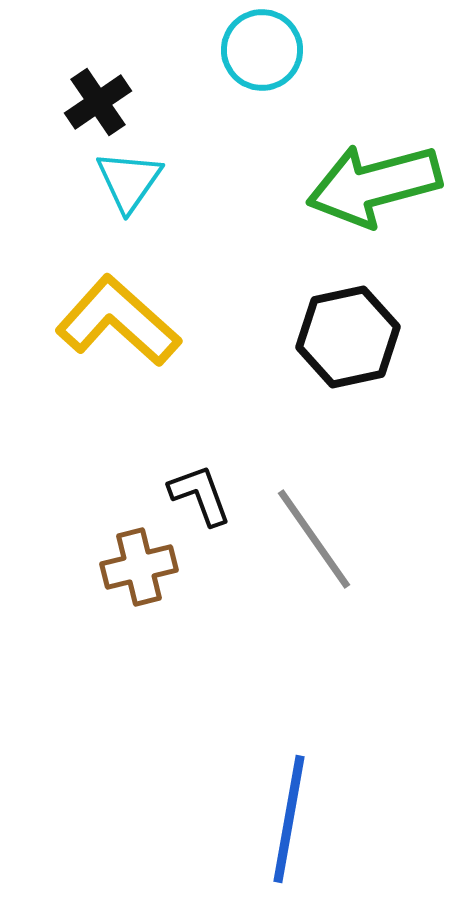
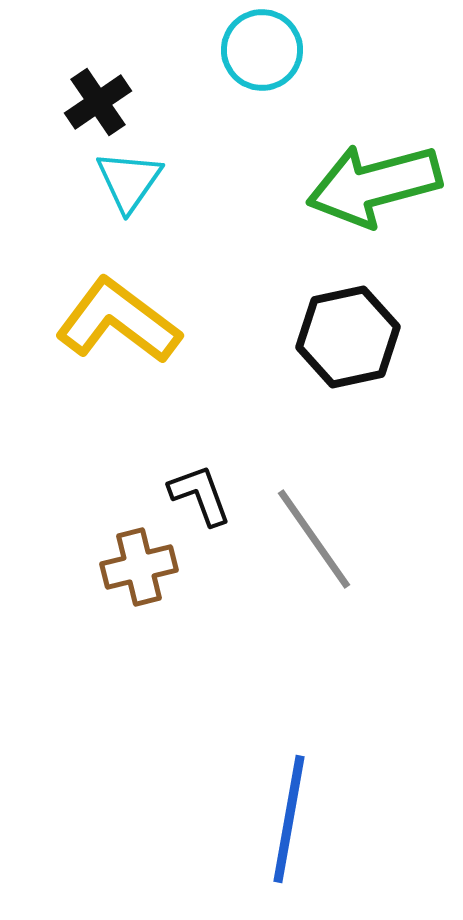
yellow L-shape: rotated 5 degrees counterclockwise
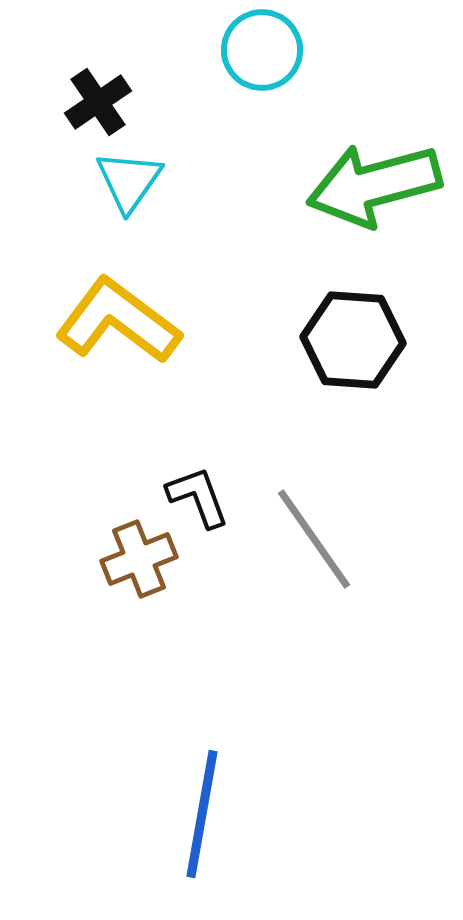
black hexagon: moved 5 px right, 3 px down; rotated 16 degrees clockwise
black L-shape: moved 2 px left, 2 px down
brown cross: moved 8 px up; rotated 8 degrees counterclockwise
blue line: moved 87 px left, 5 px up
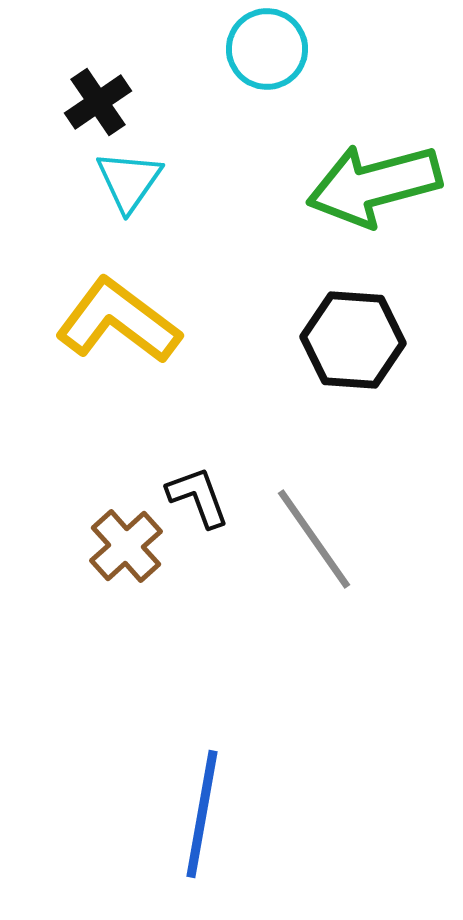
cyan circle: moved 5 px right, 1 px up
brown cross: moved 13 px left, 13 px up; rotated 20 degrees counterclockwise
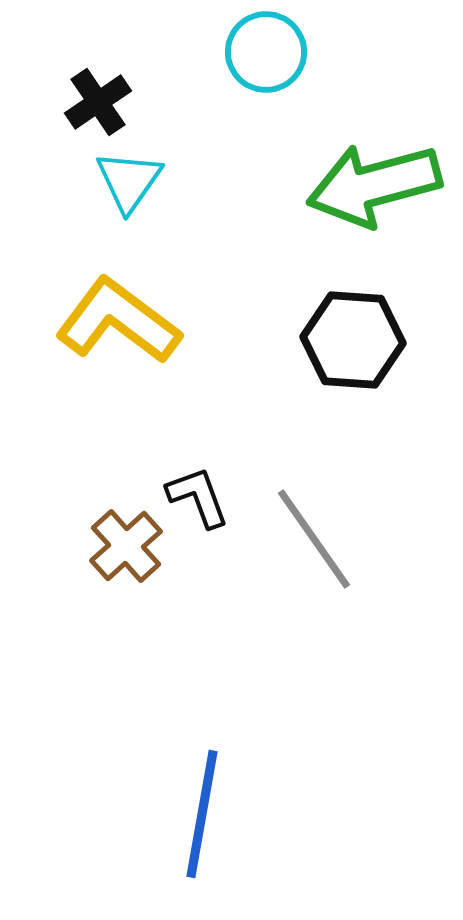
cyan circle: moved 1 px left, 3 px down
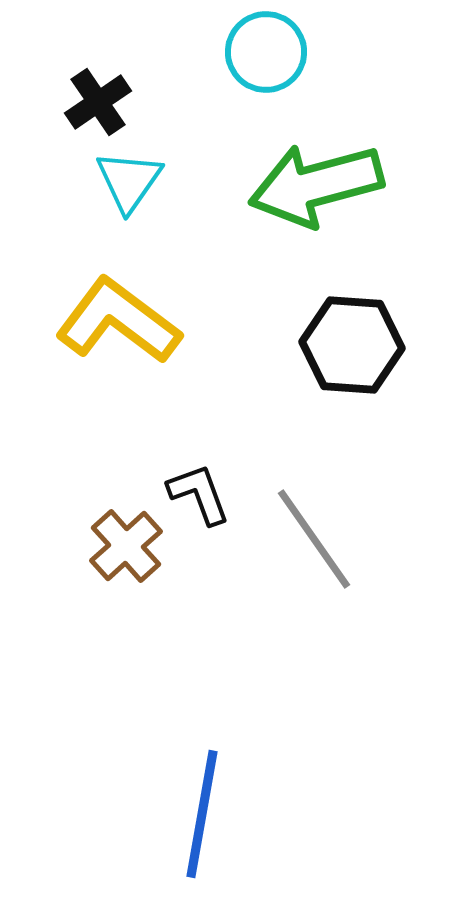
green arrow: moved 58 px left
black hexagon: moved 1 px left, 5 px down
black L-shape: moved 1 px right, 3 px up
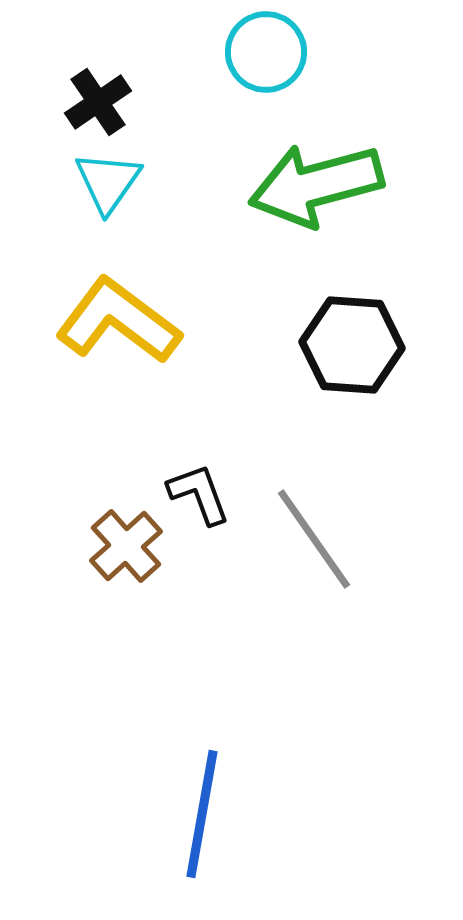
cyan triangle: moved 21 px left, 1 px down
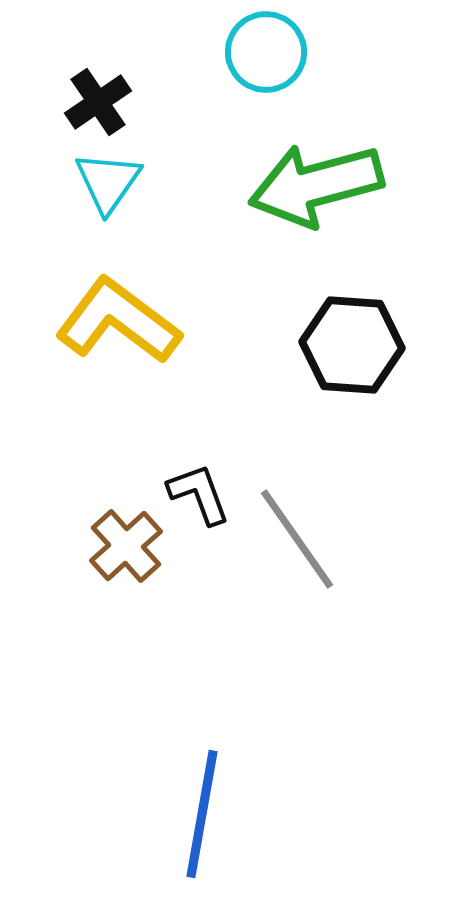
gray line: moved 17 px left
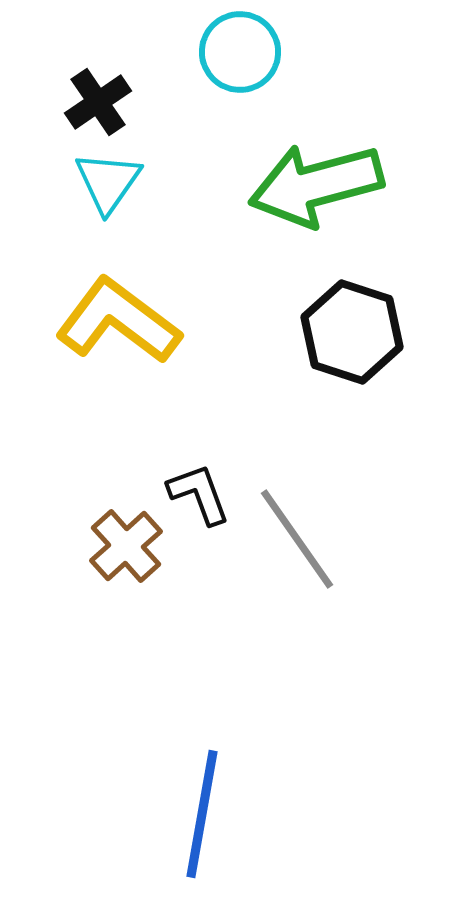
cyan circle: moved 26 px left
black hexagon: moved 13 px up; rotated 14 degrees clockwise
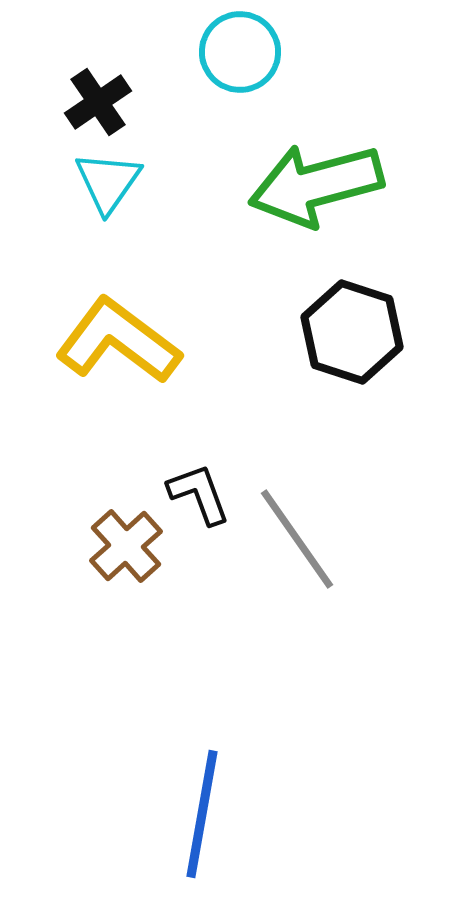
yellow L-shape: moved 20 px down
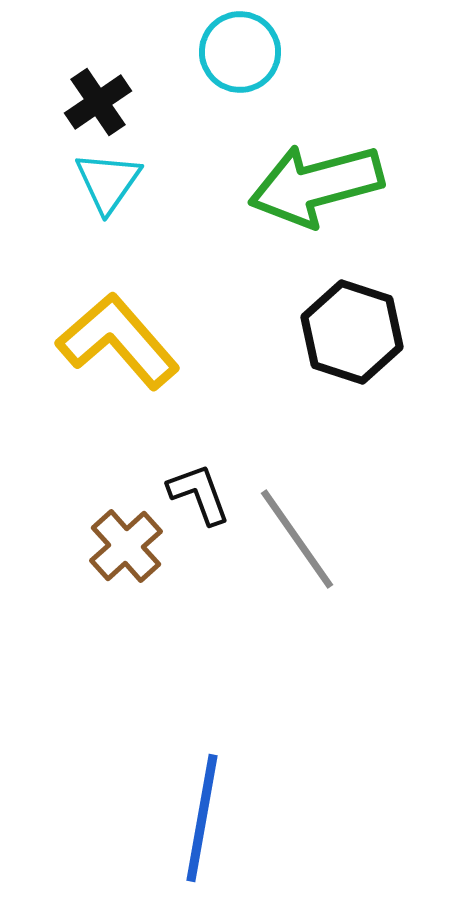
yellow L-shape: rotated 12 degrees clockwise
blue line: moved 4 px down
